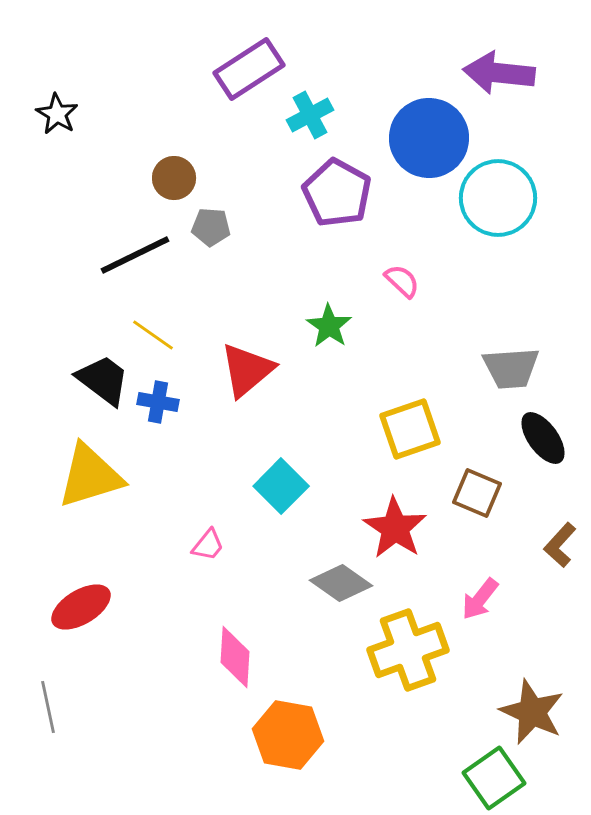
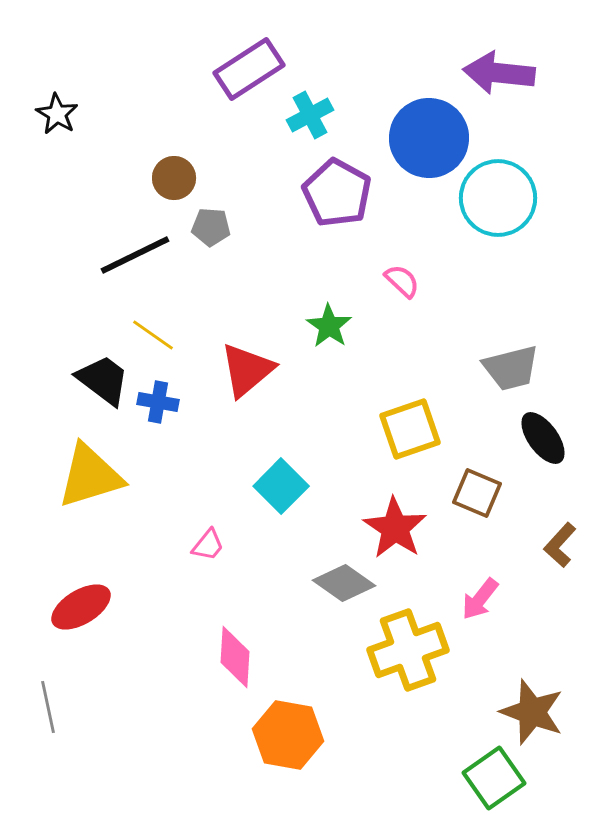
gray trapezoid: rotated 10 degrees counterclockwise
gray diamond: moved 3 px right
brown star: rotated 4 degrees counterclockwise
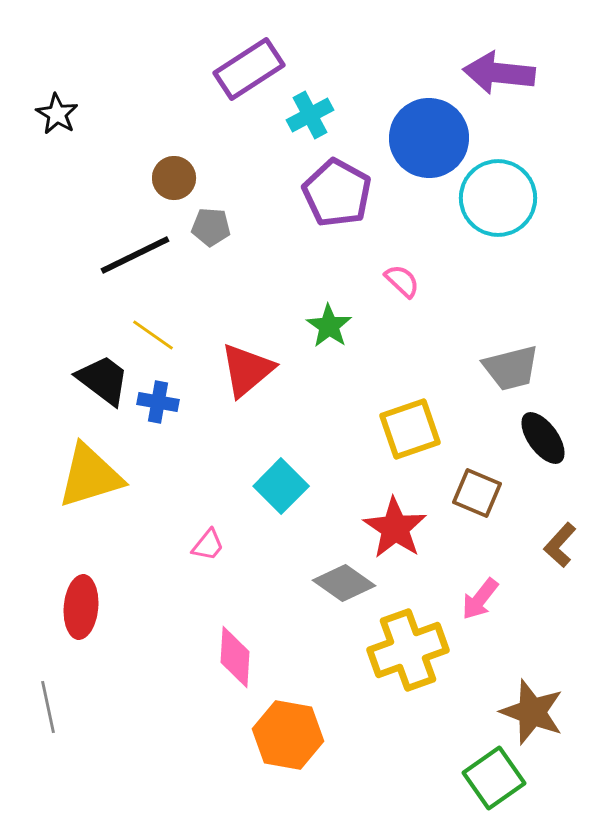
red ellipse: rotated 54 degrees counterclockwise
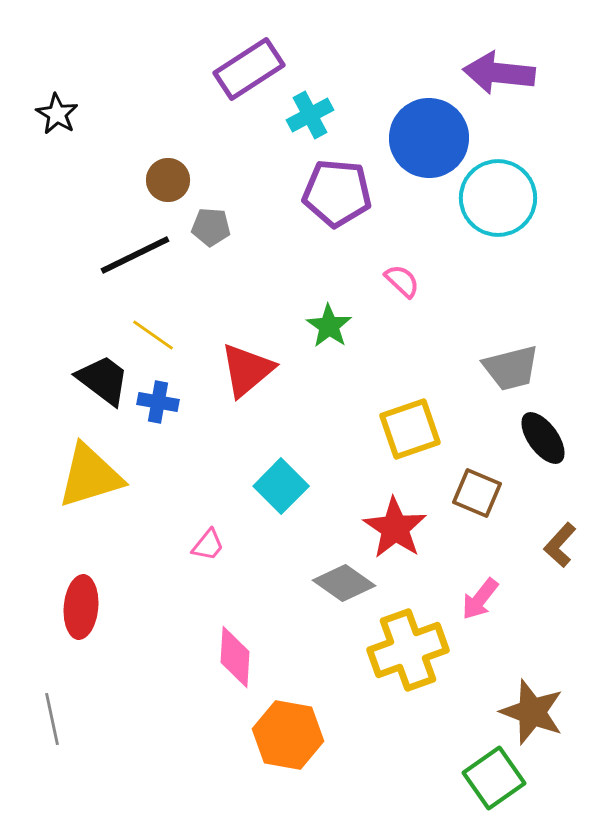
brown circle: moved 6 px left, 2 px down
purple pentagon: rotated 24 degrees counterclockwise
gray line: moved 4 px right, 12 px down
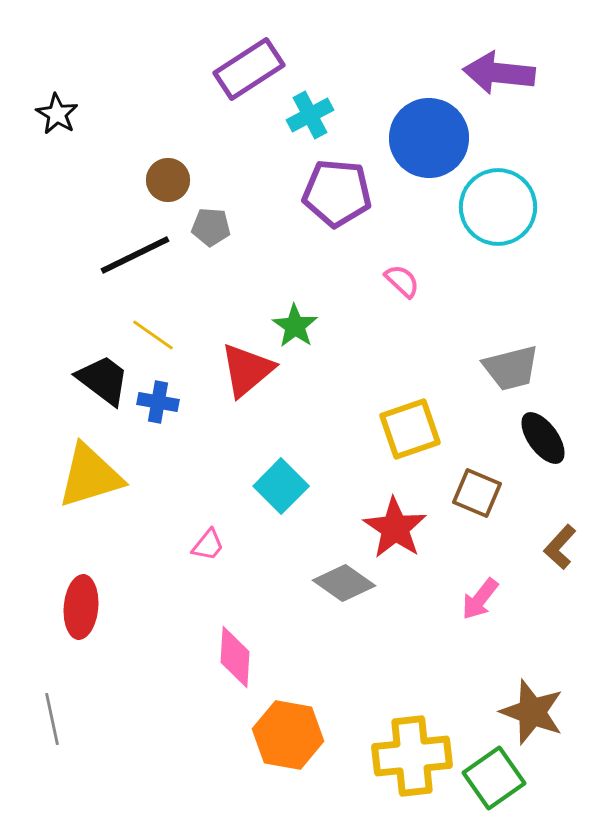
cyan circle: moved 9 px down
green star: moved 34 px left
brown L-shape: moved 2 px down
yellow cross: moved 4 px right, 106 px down; rotated 14 degrees clockwise
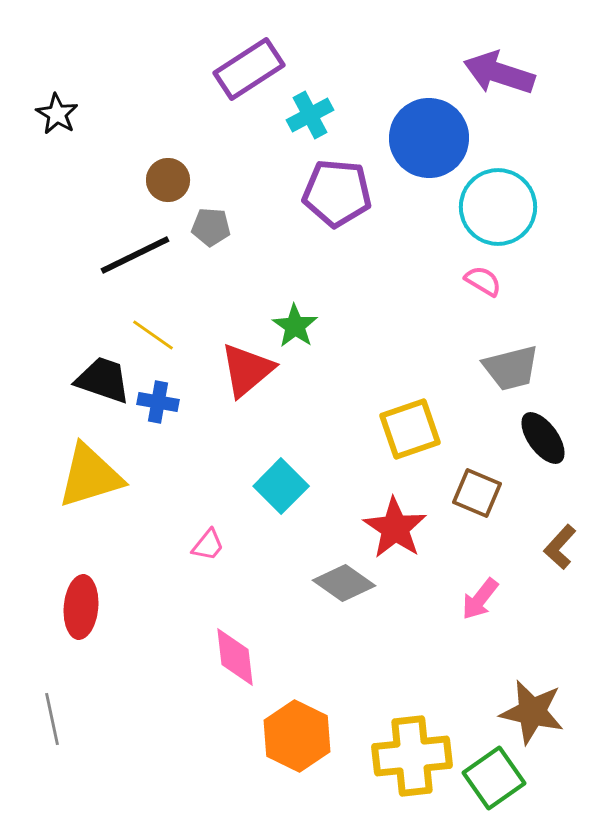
purple arrow: rotated 12 degrees clockwise
pink semicircle: moved 81 px right; rotated 12 degrees counterclockwise
black trapezoid: rotated 18 degrees counterclockwise
pink diamond: rotated 10 degrees counterclockwise
brown star: rotated 8 degrees counterclockwise
orange hexagon: moved 9 px right, 1 px down; rotated 16 degrees clockwise
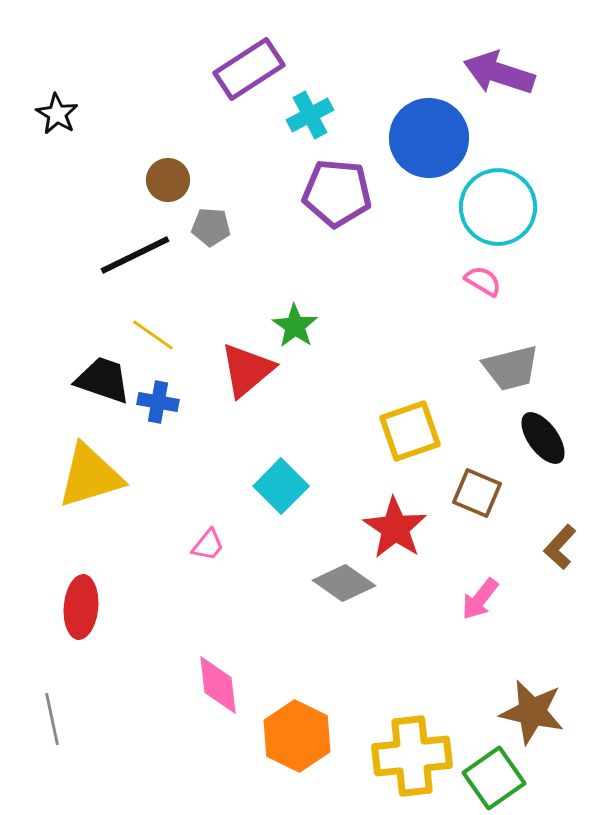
yellow square: moved 2 px down
pink diamond: moved 17 px left, 28 px down
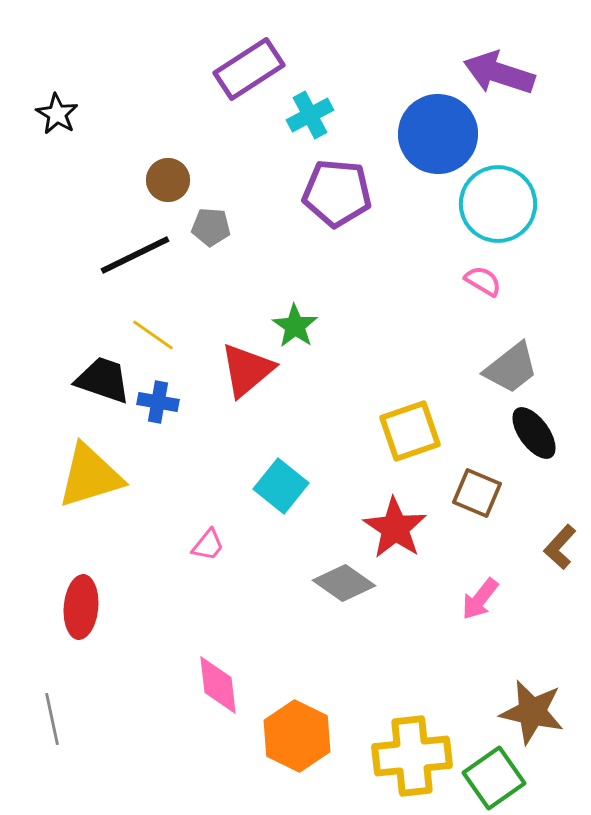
blue circle: moved 9 px right, 4 px up
cyan circle: moved 3 px up
gray trapezoid: rotated 24 degrees counterclockwise
black ellipse: moved 9 px left, 5 px up
cyan square: rotated 6 degrees counterclockwise
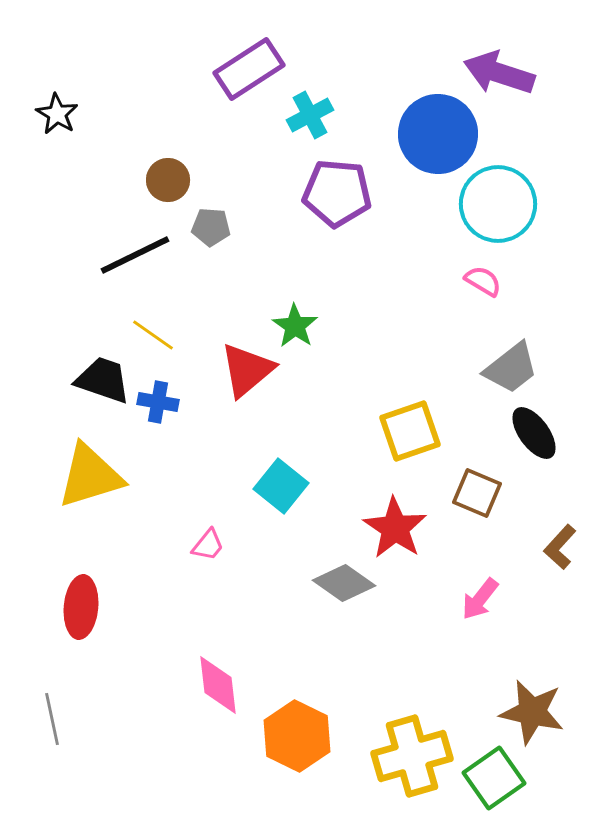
yellow cross: rotated 10 degrees counterclockwise
